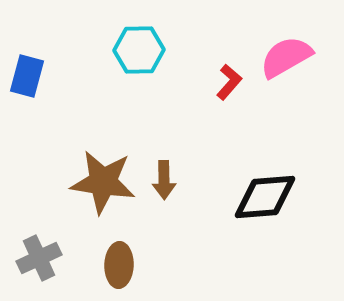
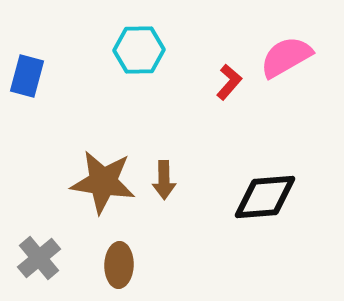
gray cross: rotated 15 degrees counterclockwise
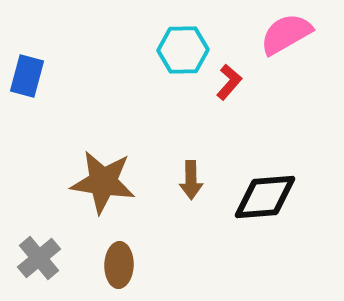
cyan hexagon: moved 44 px right
pink semicircle: moved 23 px up
brown arrow: moved 27 px right
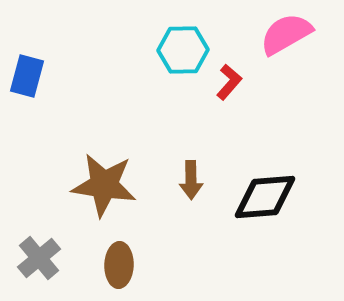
brown star: moved 1 px right, 3 px down
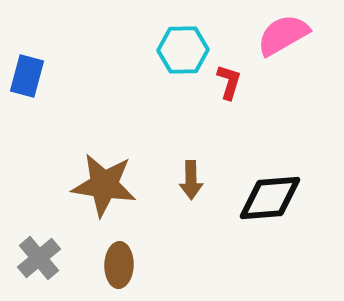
pink semicircle: moved 3 px left, 1 px down
red L-shape: rotated 24 degrees counterclockwise
black diamond: moved 5 px right, 1 px down
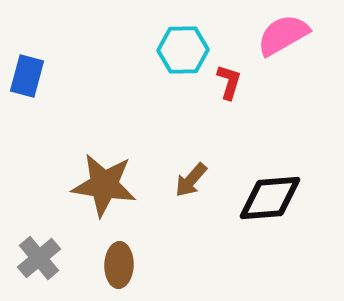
brown arrow: rotated 42 degrees clockwise
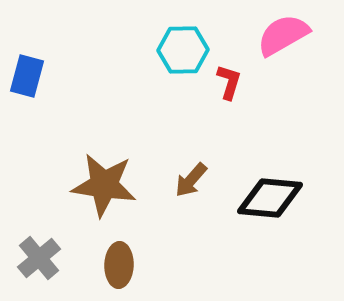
black diamond: rotated 10 degrees clockwise
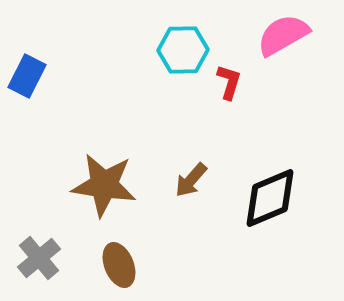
blue rectangle: rotated 12 degrees clockwise
black diamond: rotated 28 degrees counterclockwise
brown ellipse: rotated 24 degrees counterclockwise
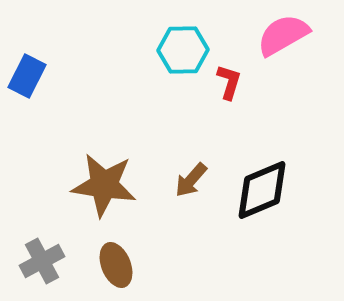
black diamond: moved 8 px left, 8 px up
gray cross: moved 3 px right, 3 px down; rotated 12 degrees clockwise
brown ellipse: moved 3 px left
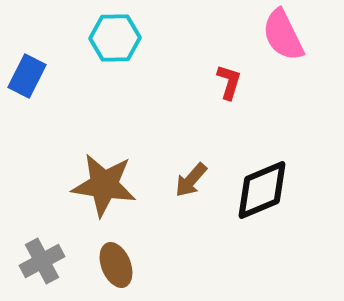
pink semicircle: rotated 86 degrees counterclockwise
cyan hexagon: moved 68 px left, 12 px up
